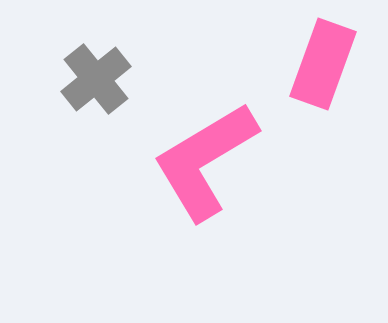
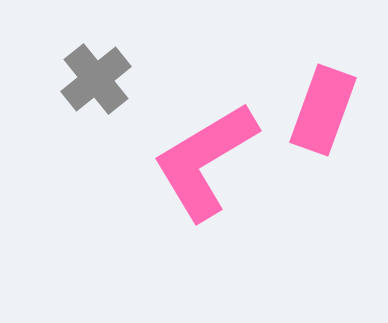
pink rectangle: moved 46 px down
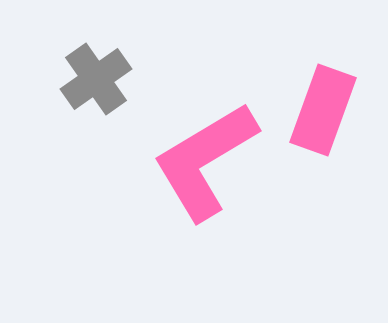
gray cross: rotated 4 degrees clockwise
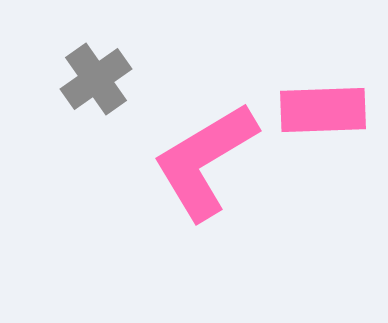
pink rectangle: rotated 68 degrees clockwise
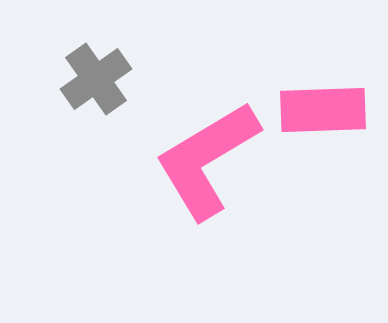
pink L-shape: moved 2 px right, 1 px up
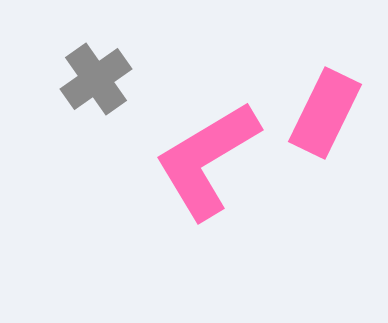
pink rectangle: moved 2 px right, 3 px down; rotated 62 degrees counterclockwise
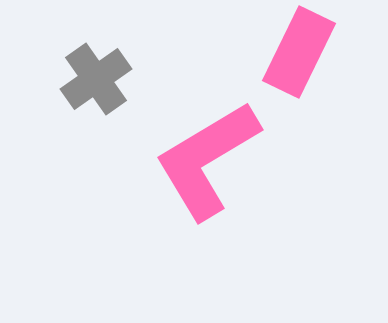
pink rectangle: moved 26 px left, 61 px up
